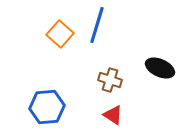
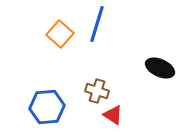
blue line: moved 1 px up
brown cross: moved 13 px left, 11 px down
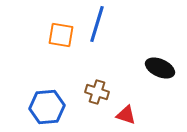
orange square: moved 1 px right, 1 px down; rotated 32 degrees counterclockwise
brown cross: moved 1 px down
red triangle: moved 13 px right; rotated 15 degrees counterclockwise
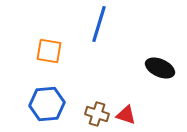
blue line: moved 2 px right
orange square: moved 12 px left, 16 px down
brown cross: moved 22 px down
blue hexagon: moved 3 px up
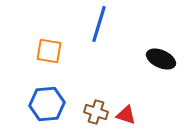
black ellipse: moved 1 px right, 9 px up
brown cross: moved 1 px left, 2 px up
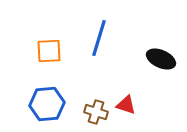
blue line: moved 14 px down
orange square: rotated 12 degrees counterclockwise
red triangle: moved 10 px up
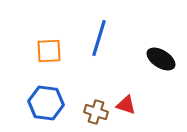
black ellipse: rotated 8 degrees clockwise
blue hexagon: moved 1 px left, 1 px up; rotated 12 degrees clockwise
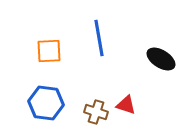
blue line: rotated 27 degrees counterclockwise
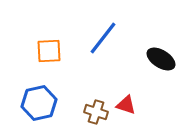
blue line: moved 4 px right; rotated 48 degrees clockwise
blue hexagon: moved 7 px left; rotated 20 degrees counterclockwise
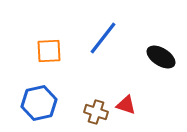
black ellipse: moved 2 px up
